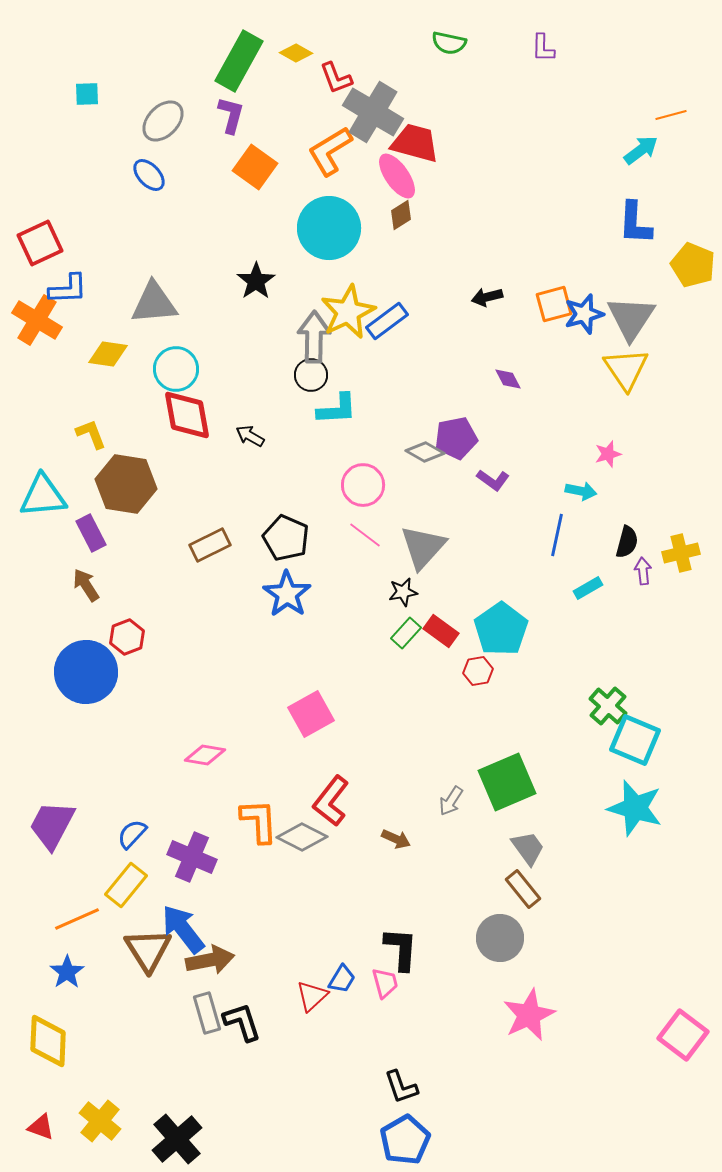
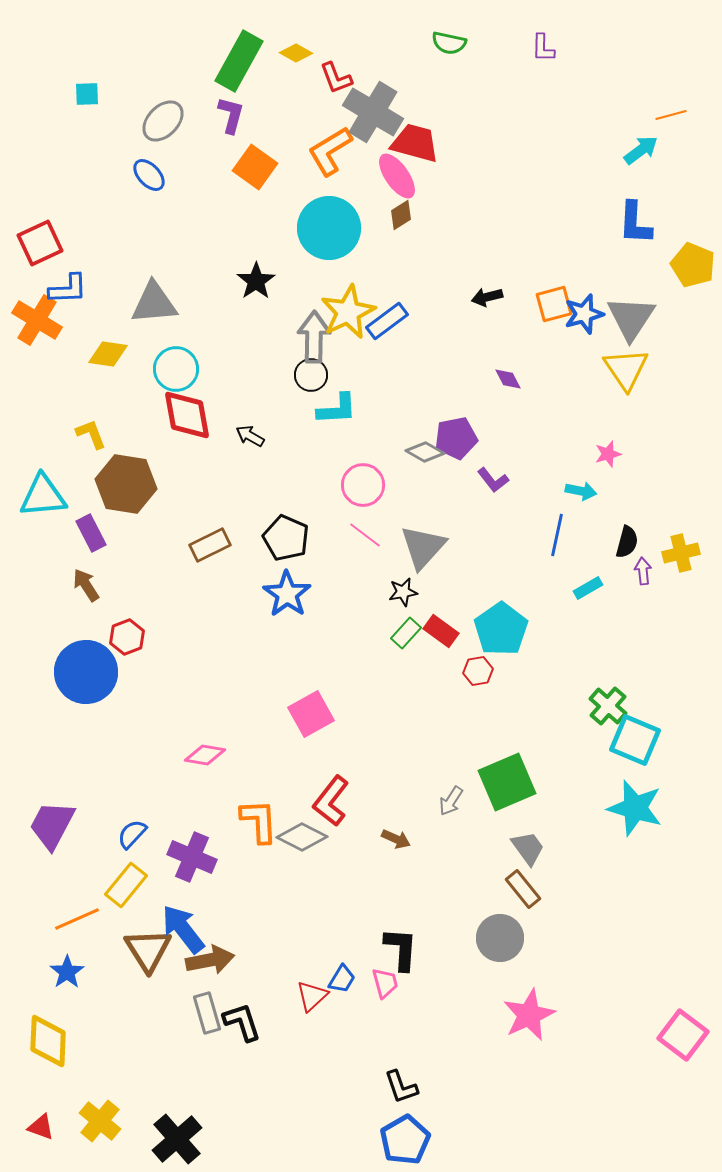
purple L-shape at (493, 480): rotated 16 degrees clockwise
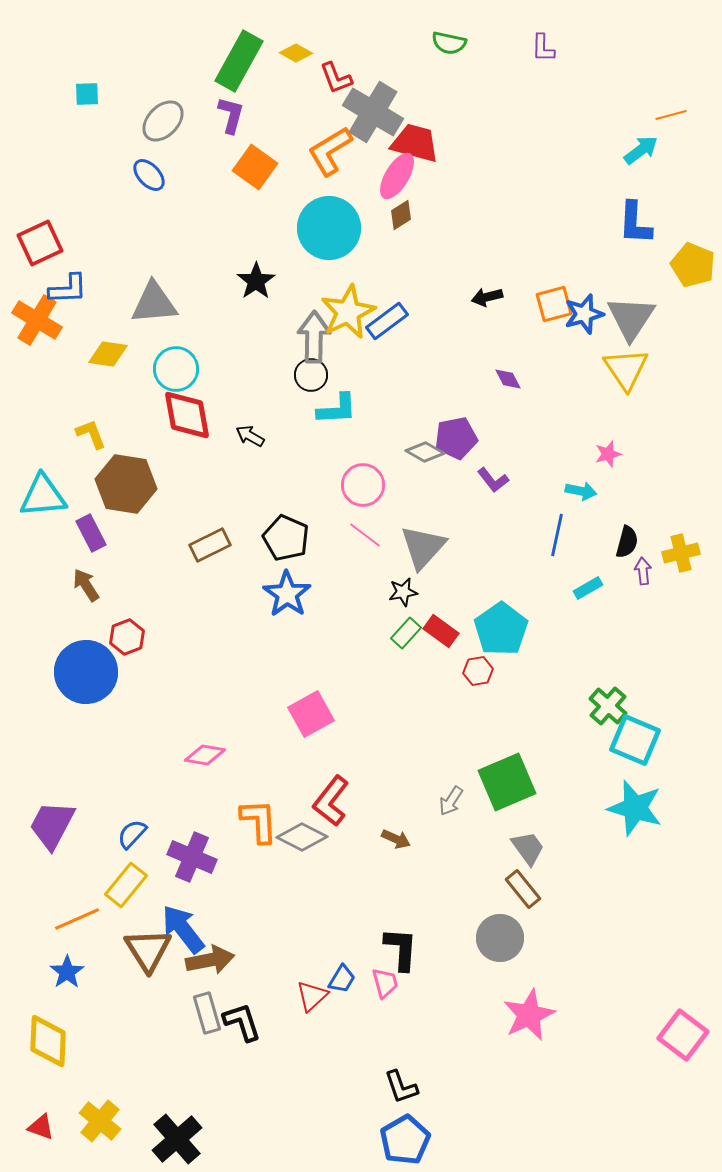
pink ellipse at (397, 176): rotated 66 degrees clockwise
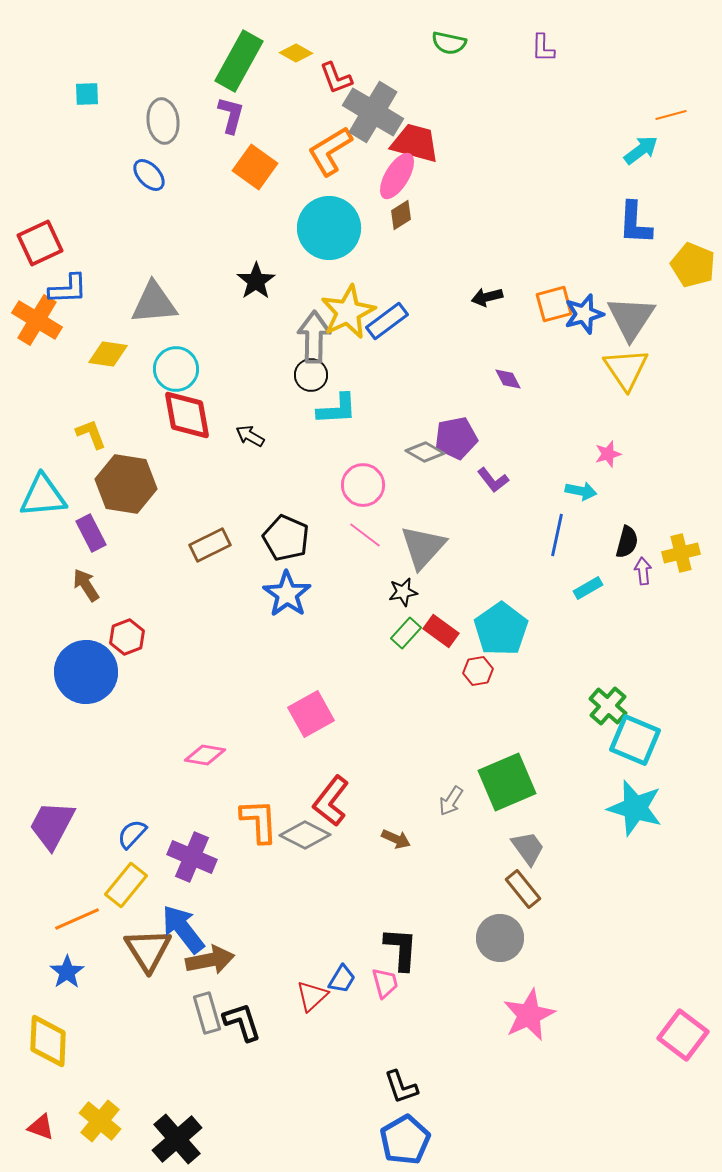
gray ellipse at (163, 121): rotated 51 degrees counterclockwise
gray diamond at (302, 837): moved 3 px right, 2 px up
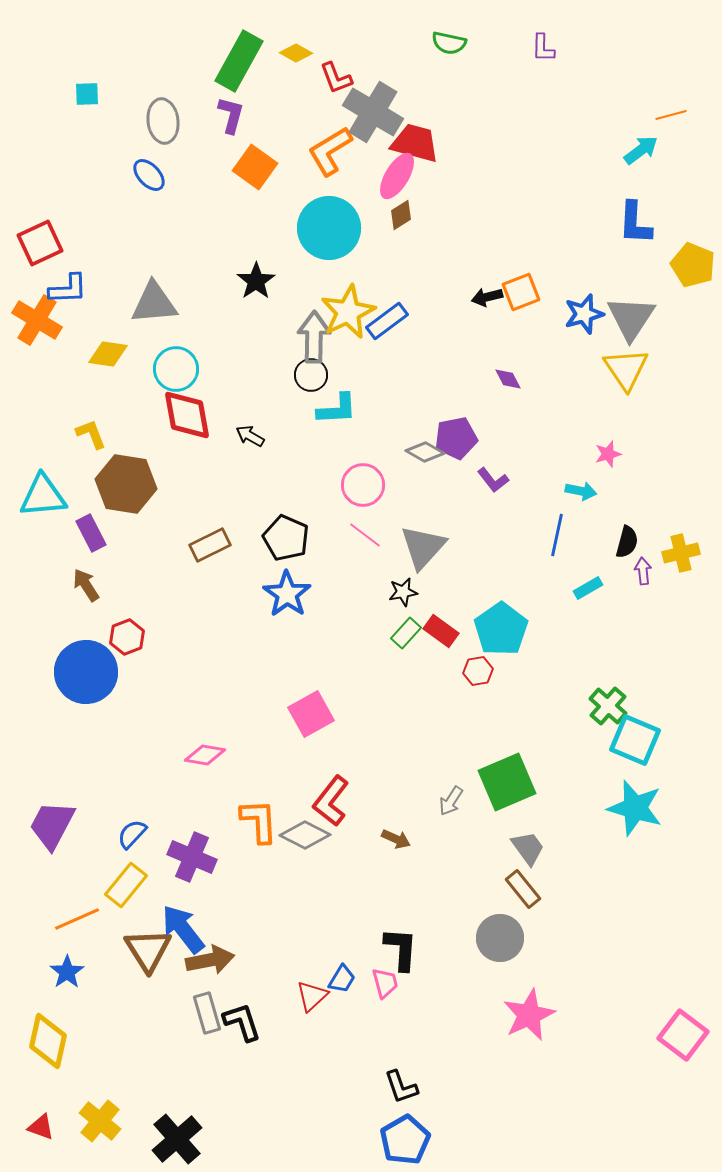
orange square at (554, 304): moved 33 px left, 12 px up; rotated 6 degrees counterclockwise
yellow diamond at (48, 1041): rotated 10 degrees clockwise
